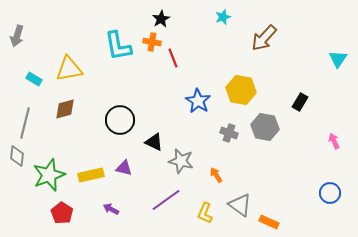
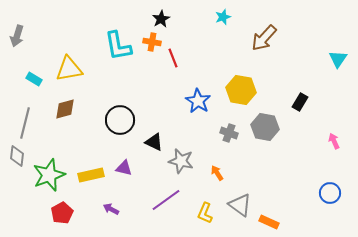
orange arrow: moved 1 px right, 2 px up
red pentagon: rotated 10 degrees clockwise
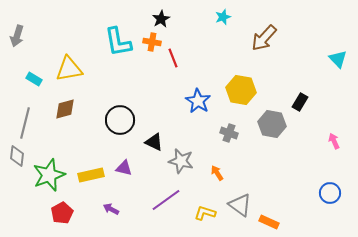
cyan L-shape: moved 4 px up
cyan triangle: rotated 18 degrees counterclockwise
gray hexagon: moved 7 px right, 3 px up
yellow L-shape: rotated 85 degrees clockwise
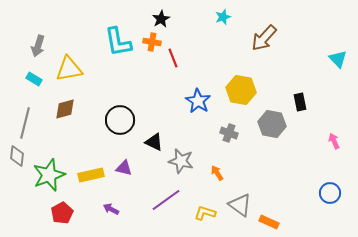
gray arrow: moved 21 px right, 10 px down
black rectangle: rotated 42 degrees counterclockwise
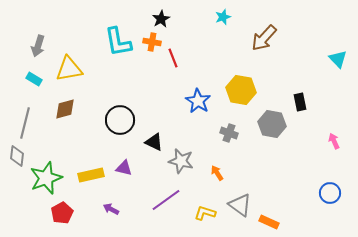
green star: moved 3 px left, 3 px down
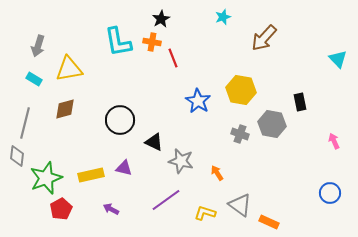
gray cross: moved 11 px right, 1 px down
red pentagon: moved 1 px left, 4 px up
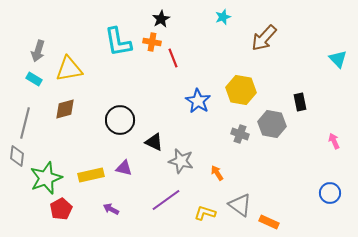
gray arrow: moved 5 px down
